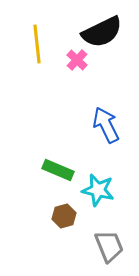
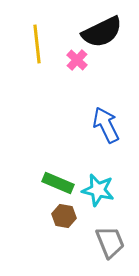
green rectangle: moved 13 px down
brown hexagon: rotated 25 degrees clockwise
gray trapezoid: moved 1 px right, 4 px up
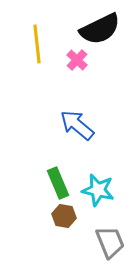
black semicircle: moved 2 px left, 3 px up
blue arrow: moved 29 px left; rotated 24 degrees counterclockwise
green rectangle: rotated 44 degrees clockwise
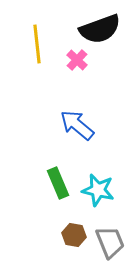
black semicircle: rotated 6 degrees clockwise
brown hexagon: moved 10 px right, 19 px down
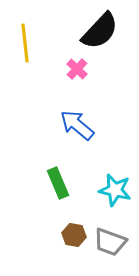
black semicircle: moved 2 px down; rotated 27 degrees counterclockwise
yellow line: moved 12 px left, 1 px up
pink cross: moved 9 px down
cyan star: moved 17 px right
gray trapezoid: rotated 132 degrees clockwise
